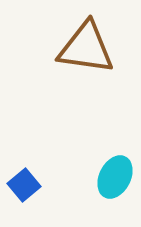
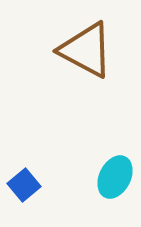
brown triangle: moved 2 px down; rotated 20 degrees clockwise
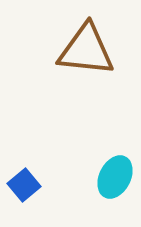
brown triangle: rotated 22 degrees counterclockwise
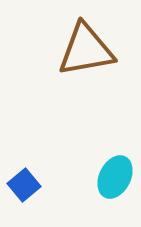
brown triangle: rotated 16 degrees counterclockwise
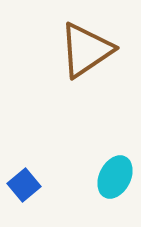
brown triangle: rotated 24 degrees counterclockwise
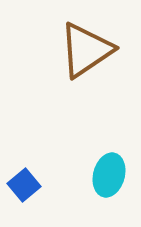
cyan ellipse: moved 6 px left, 2 px up; rotated 12 degrees counterclockwise
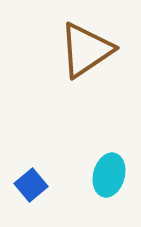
blue square: moved 7 px right
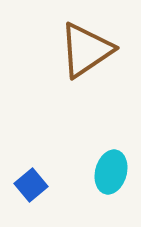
cyan ellipse: moved 2 px right, 3 px up
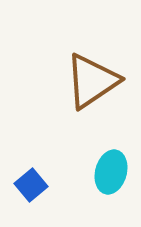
brown triangle: moved 6 px right, 31 px down
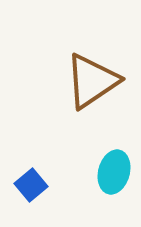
cyan ellipse: moved 3 px right
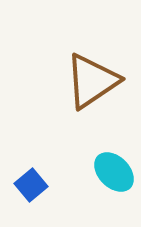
cyan ellipse: rotated 60 degrees counterclockwise
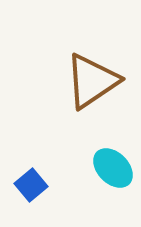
cyan ellipse: moved 1 px left, 4 px up
